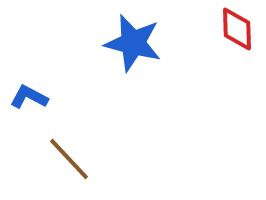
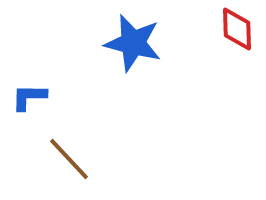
blue L-shape: rotated 27 degrees counterclockwise
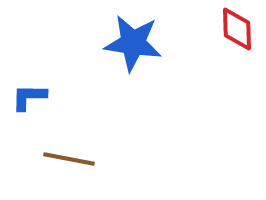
blue star: rotated 6 degrees counterclockwise
brown line: rotated 36 degrees counterclockwise
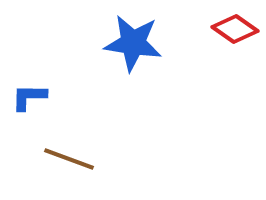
red diamond: moved 2 px left; rotated 54 degrees counterclockwise
brown line: rotated 9 degrees clockwise
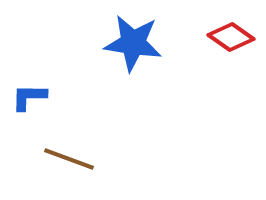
red diamond: moved 4 px left, 8 px down
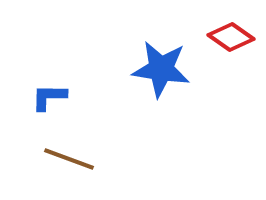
blue star: moved 28 px right, 26 px down
blue L-shape: moved 20 px right
